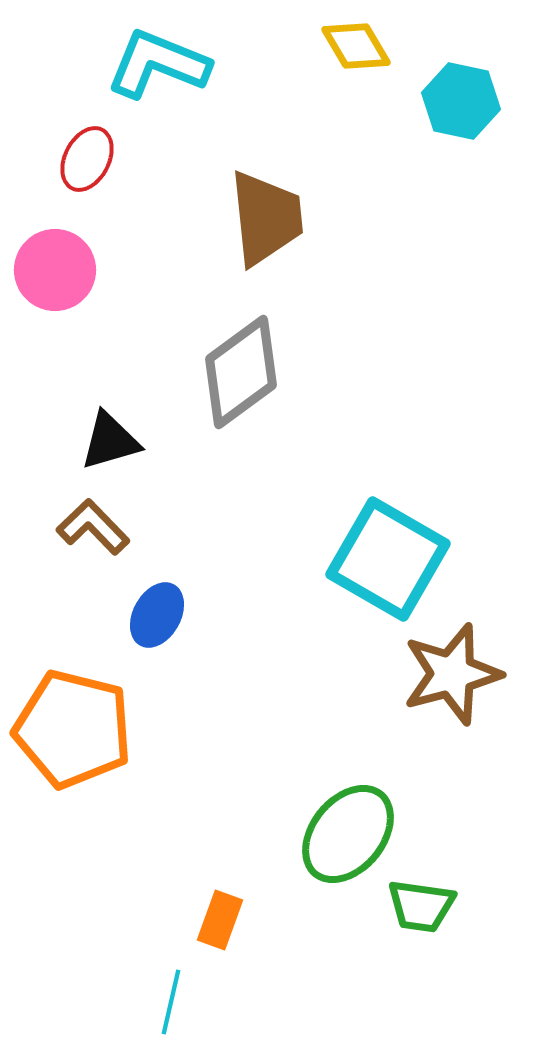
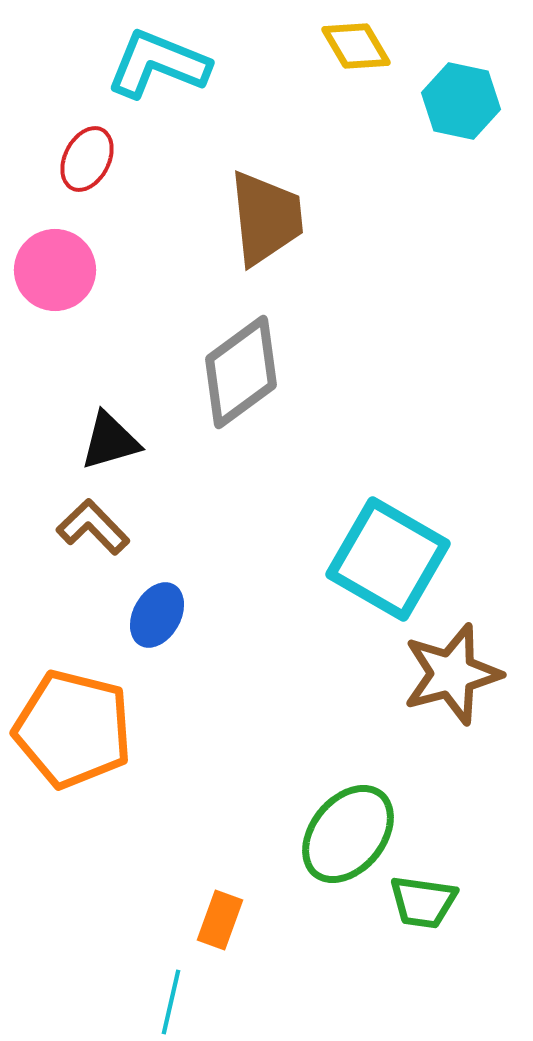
green trapezoid: moved 2 px right, 4 px up
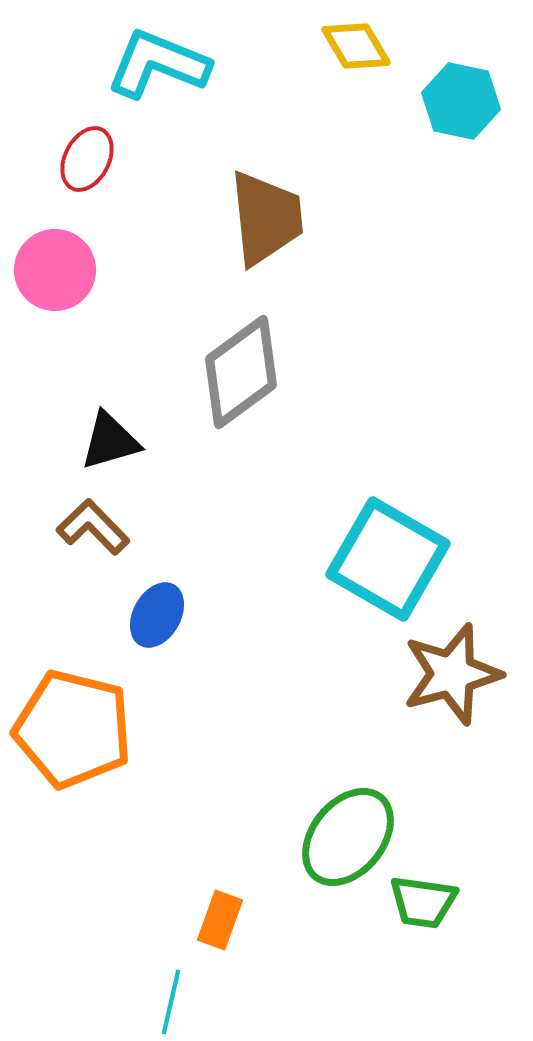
green ellipse: moved 3 px down
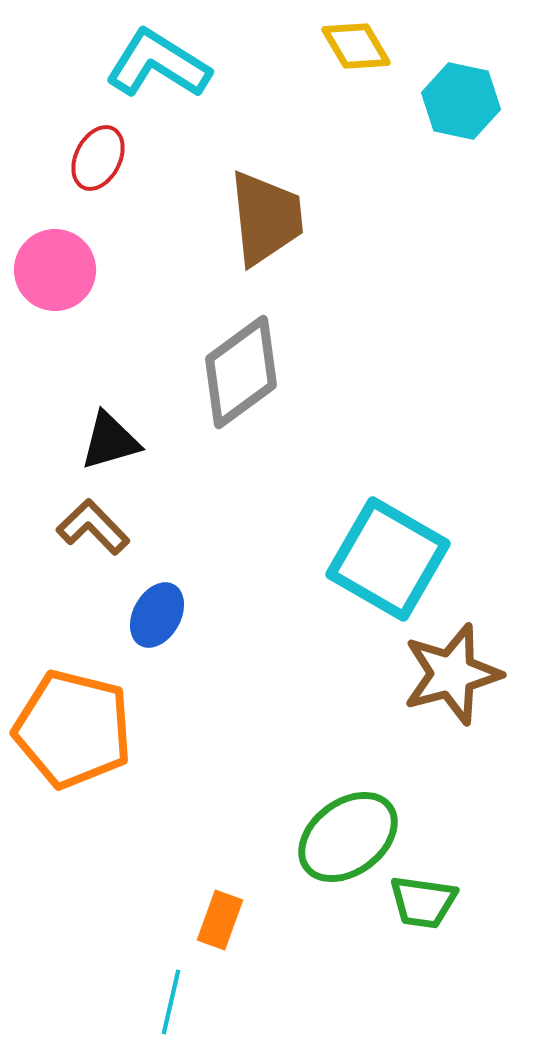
cyan L-shape: rotated 10 degrees clockwise
red ellipse: moved 11 px right, 1 px up
green ellipse: rotated 14 degrees clockwise
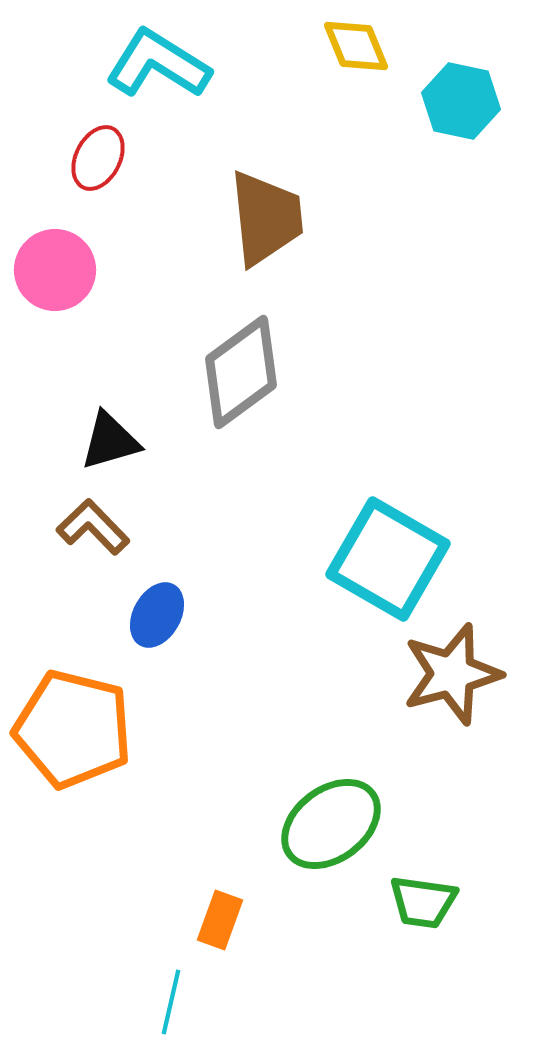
yellow diamond: rotated 8 degrees clockwise
green ellipse: moved 17 px left, 13 px up
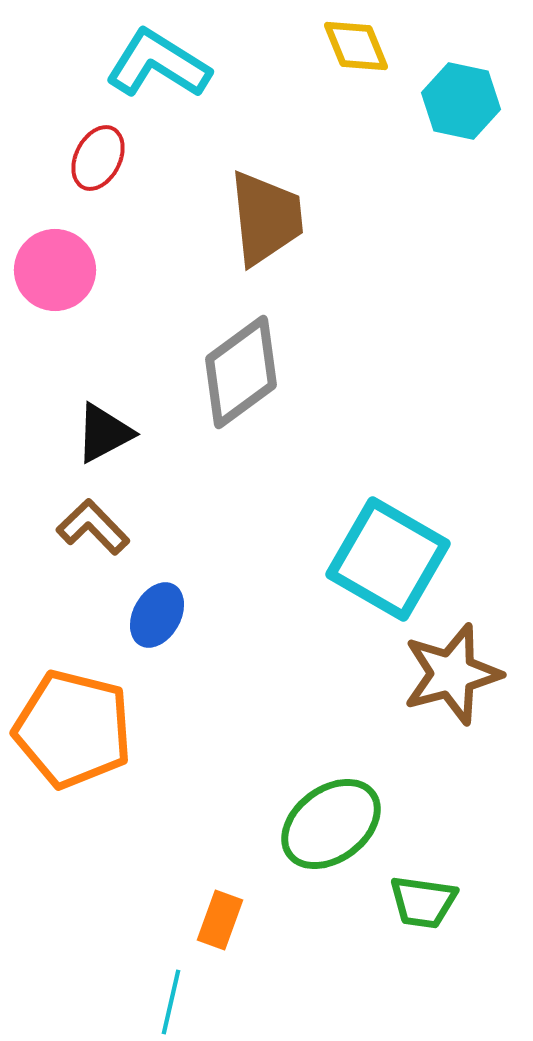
black triangle: moved 6 px left, 8 px up; rotated 12 degrees counterclockwise
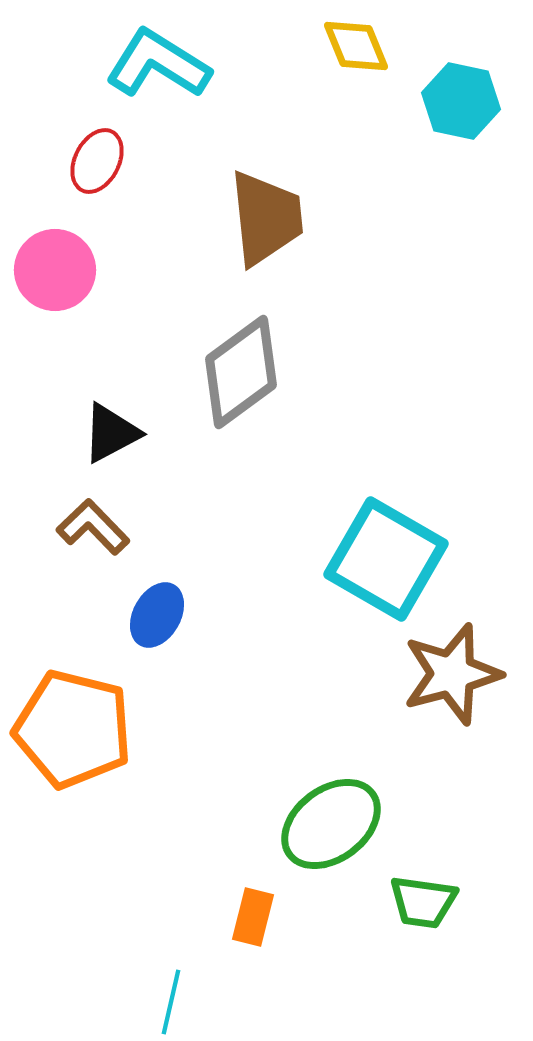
red ellipse: moved 1 px left, 3 px down
black triangle: moved 7 px right
cyan square: moved 2 px left
orange rectangle: moved 33 px right, 3 px up; rotated 6 degrees counterclockwise
